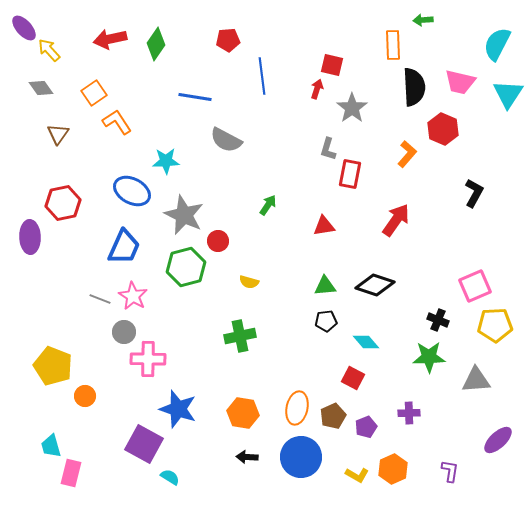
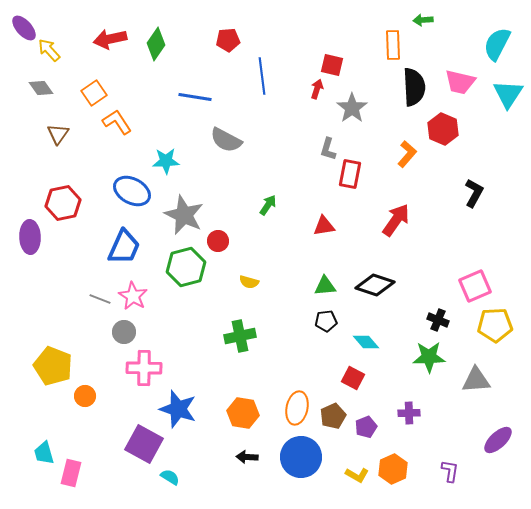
pink cross at (148, 359): moved 4 px left, 9 px down
cyan trapezoid at (51, 446): moved 7 px left, 7 px down
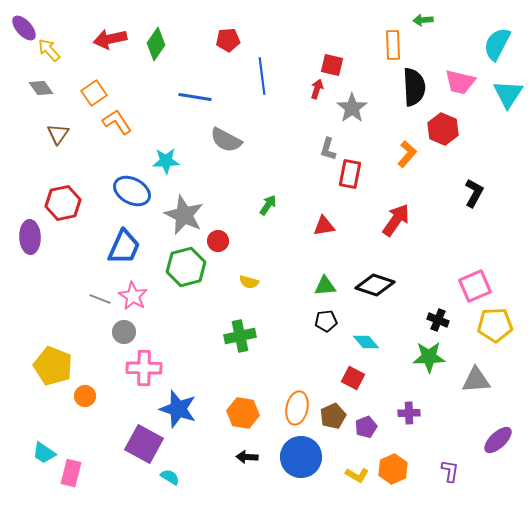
cyan trapezoid at (44, 453): rotated 40 degrees counterclockwise
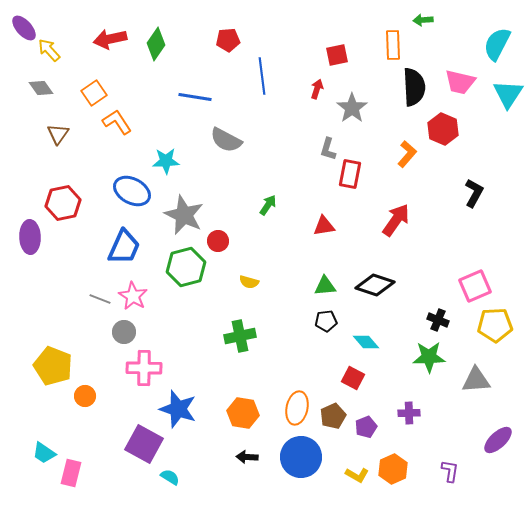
red square at (332, 65): moved 5 px right, 10 px up; rotated 25 degrees counterclockwise
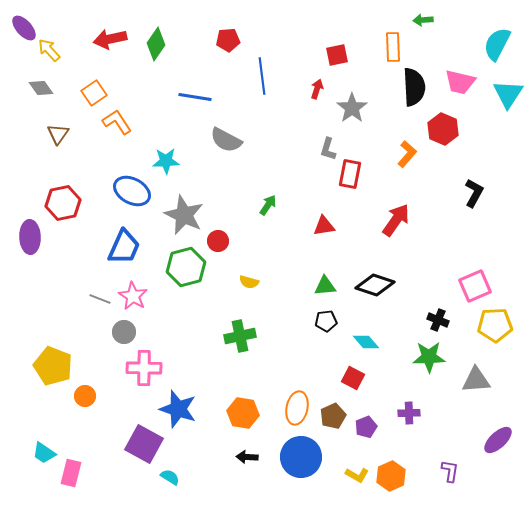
orange rectangle at (393, 45): moved 2 px down
orange hexagon at (393, 469): moved 2 px left, 7 px down
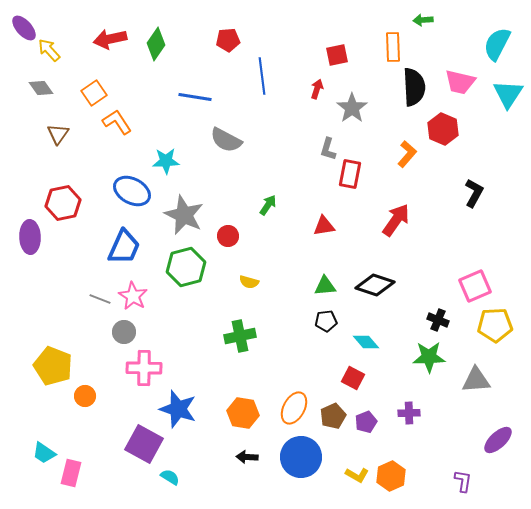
red circle at (218, 241): moved 10 px right, 5 px up
orange ellipse at (297, 408): moved 3 px left; rotated 16 degrees clockwise
purple pentagon at (366, 427): moved 5 px up
purple L-shape at (450, 471): moved 13 px right, 10 px down
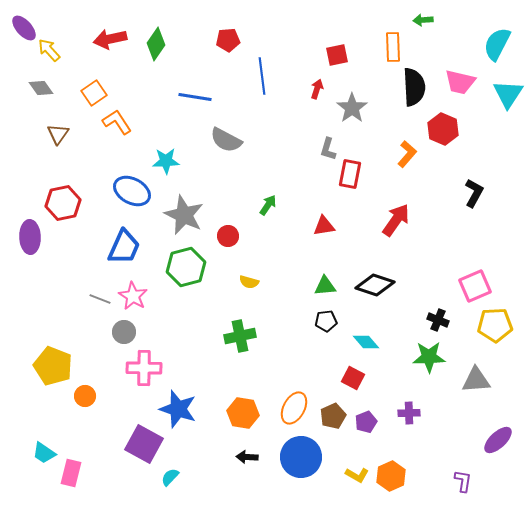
cyan semicircle at (170, 477): rotated 78 degrees counterclockwise
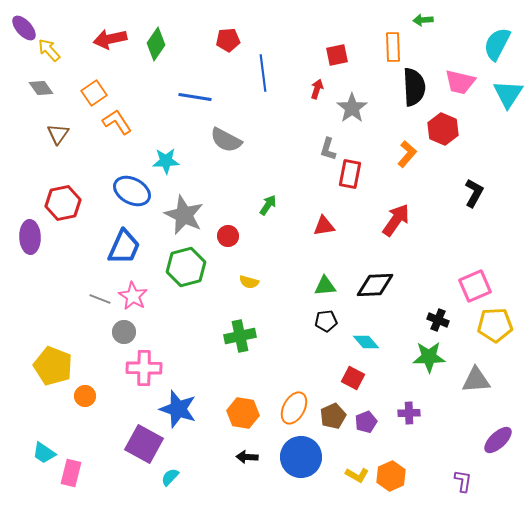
blue line at (262, 76): moved 1 px right, 3 px up
black diamond at (375, 285): rotated 21 degrees counterclockwise
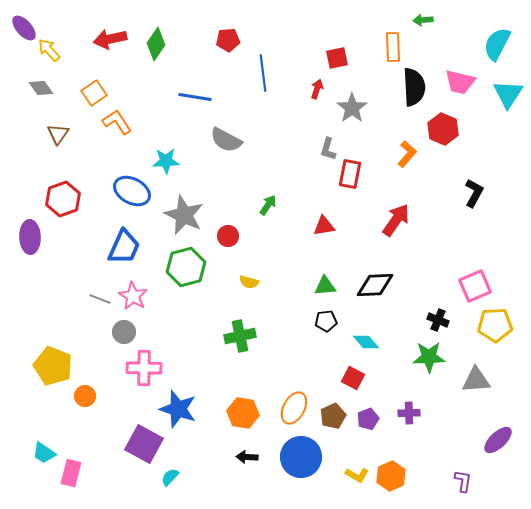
red square at (337, 55): moved 3 px down
red hexagon at (63, 203): moved 4 px up; rotated 8 degrees counterclockwise
purple pentagon at (366, 422): moved 2 px right, 3 px up
